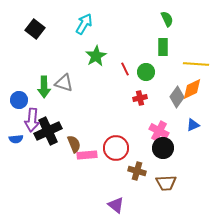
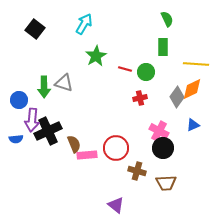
red line: rotated 48 degrees counterclockwise
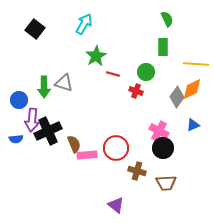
red line: moved 12 px left, 5 px down
red cross: moved 4 px left, 7 px up; rotated 32 degrees clockwise
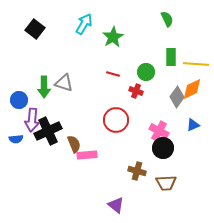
green rectangle: moved 8 px right, 10 px down
green star: moved 17 px right, 19 px up
red circle: moved 28 px up
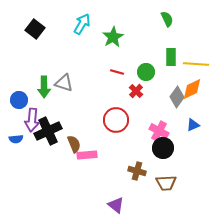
cyan arrow: moved 2 px left
red line: moved 4 px right, 2 px up
red cross: rotated 24 degrees clockwise
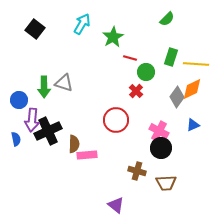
green semicircle: rotated 70 degrees clockwise
green rectangle: rotated 18 degrees clockwise
red line: moved 13 px right, 14 px up
blue semicircle: rotated 96 degrees counterclockwise
brown semicircle: rotated 24 degrees clockwise
black circle: moved 2 px left
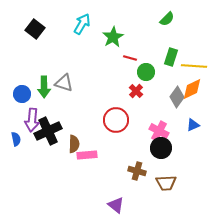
yellow line: moved 2 px left, 2 px down
blue circle: moved 3 px right, 6 px up
